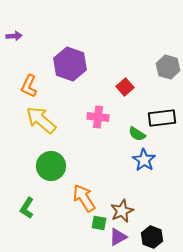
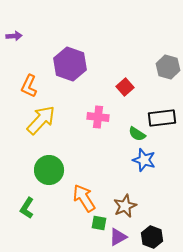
yellow arrow: rotated 92 degrees clockwise
blue star: rotated 15 degrees counterclockwise
green circle: moved 2 px left, 4 px down
brown star: moved 3 px right, 5 px up
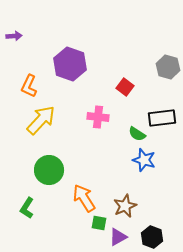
red square: rotated 12 degrees counterclockwise
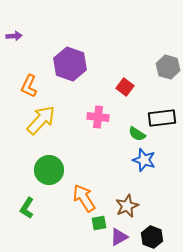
brown star: moved 2 px right
green square: rotated 21 degrees counterclockwise
purple triangle: moved 1 px right
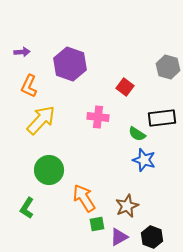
purple arrow: moved 8 px right, 16 px down
green square: moved 2 px left, 1 px down
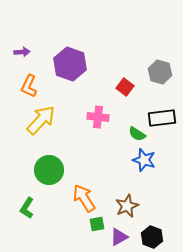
gray hexagon: moved 8 px left, 5 px down
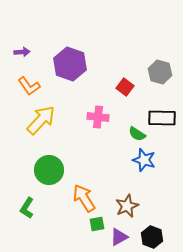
orange L-shape: rotated 60 degrees counterclockwise
black rectangle: rotated 8 degrees clockwise
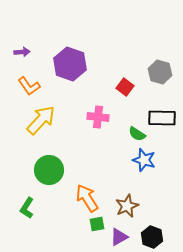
orange arrow: moved 3 px right
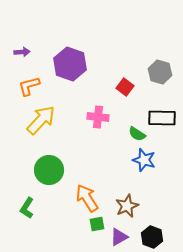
orange L-shape: rotated 110 degrees clockwise
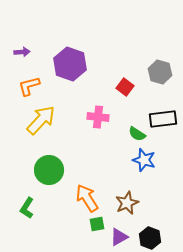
black rectangle: moved 1 px right, 1 px down; rotated 8 degrees counterclockwise
brown star: moved 3 px up
black hexagon: moved 2 px left, 1 px down
